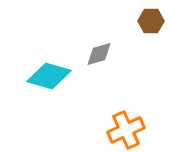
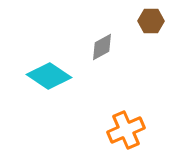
gray diamond: moved 3 px right, 7 px up; rotated 12 degrees counterclockwise
cyan diamond: rotated 18 degrees clockwise
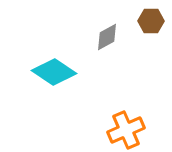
gray diamond: moved 5 px right, 10 px up
cyan diamond: moved 5 px right, 4 px up
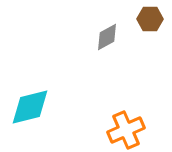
brown hexagon: moved 1 px left, 2 px up
cyan diamond: moved 24 px left, 35 px down; rotated 48 degrees counterclockwise
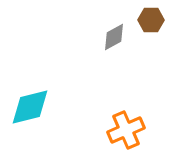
brown hexagon: moved 1 px right, 1 px down
gray diamond: moved 7 px right
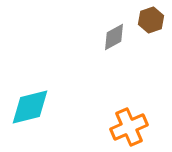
brown hexagon: rotated 20 degrees counterclockwise
orange cross: moved 3 px right, 3 px up
